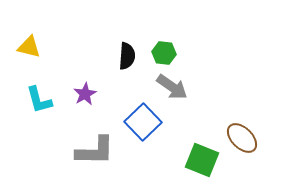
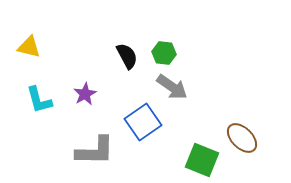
black semicircle: rotated 32 degrees counterclockwise
blue square: rotated 9 degrees clockwise
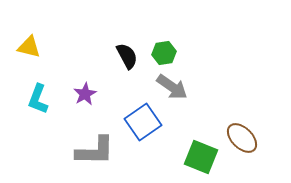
green hexagon: rotated 15 degrees counterclockwise
cyan L-shape: moved 1 px left, 1 px up; rotated 36 degrees clockwise
green square: moved 1 px left, 3 px up
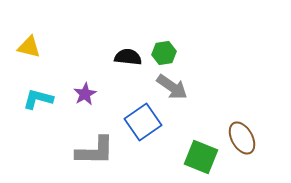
black semicircle: moved 1 px right, 1 px down; rotated 56 degrees counterclockwise
cyan L-shape: rotated 84 degrees clockwise
brown ellipse: rotated 16 degrees clockwise
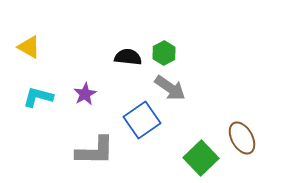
yellow triangle: rotated 15 degrees clockwise
green hexagon: rotated 20 degrees counterclockwise
gray arrow: moved 2 px left, 1 px down
cyan L-shape: moved 2 px up
blue square: moved 1 px left, 2 px up
green square: moved 1 px down; rotated 24 degrees clockwise
